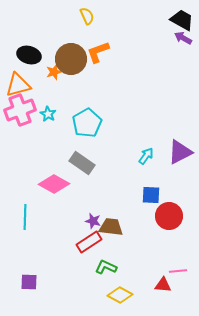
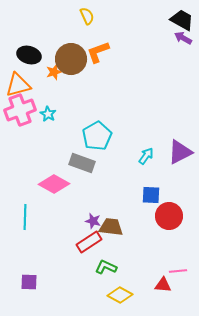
cyan pentagon: moved 10 px right, 13 px down
gray rectangle: rotated 15 degrees counterclockwise
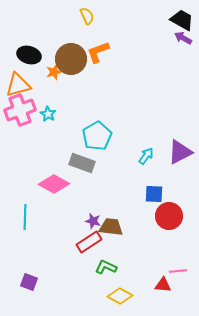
blue square: moved 3 px right, 1 px up
purple square: rotated 18 degrees clockwise
yellow diamond: moved 1 px down
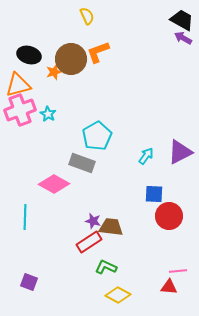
red triangle: moved 6 px right, 2 px down
yellow diamond: moved 2 px left, 1 px up
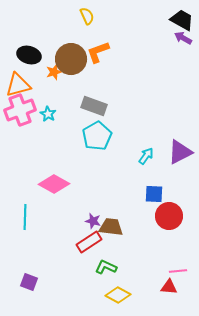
gray rectangle: moved 12 px right, 57 px up
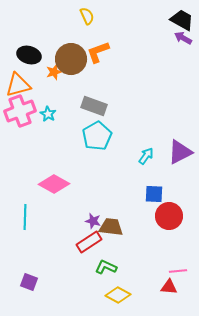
pink cross: moved 1 px down
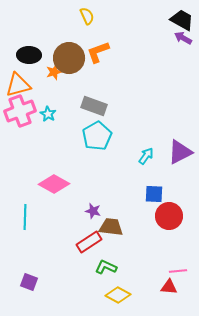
black ellipse: rotated 15 degrees counterclockwise
brown circle: moved 2 px left, 1 px up
purple star: moved 10 px up
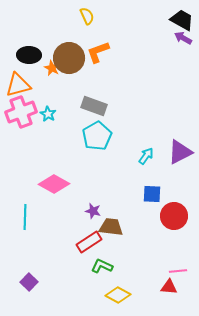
orange star: moved 2 px left, 4 px up; rotated 28 degrees counterclockwise
pink cross: moved 1 px right, 1 px down
blue square: moved 2 px left
red circle: moved 5 px right
green L-shape: moved 4 px left, 1 px up
purple square: rotated 24 degrees clockwise
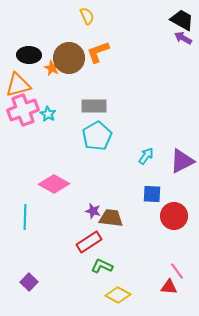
gray rectangle: rotated 20 degrees counterclockwise
pink cross: moved 2 px right, 2 px up
purple triangle: moved 2 px right, 9 px down
brown trapezoid: moved 9 px up
pink line: moved 1 px left; rotated 60 degrees clockwise
